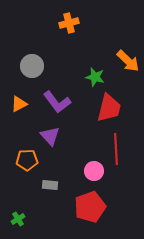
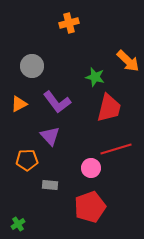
red line: rotated 76 degrees clockwise
pink circle: moved 3 px left, 3 px up
green cross: moved 5 px down
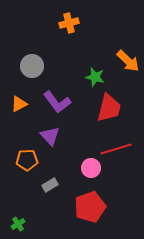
gray rectangle: rotated 35 degrees counterclockwise
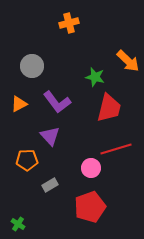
green cross: rotated 24 degrees counterclockwise
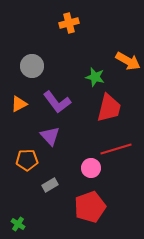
orange arrow: rotated 15 degrees counterclockwise
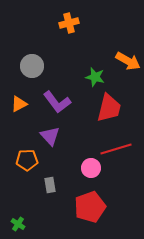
gray rectangle: rotated 70 degrees counterclockwise
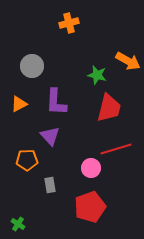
green star: moved 2 px right, 2 px up
purple L-shape: moved 1 px left; rotated 40 degrees clockwise
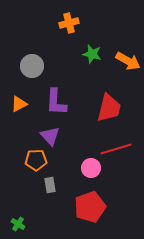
green star: moved 5 px left, 21 px up
orange pentagon: moved 9 px right
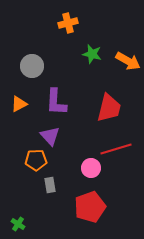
orange cross: moved 1 px left
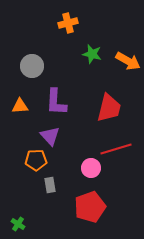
orange triangle: moved 1 px right, 2 px down; rotated 24 degrees clockwise
